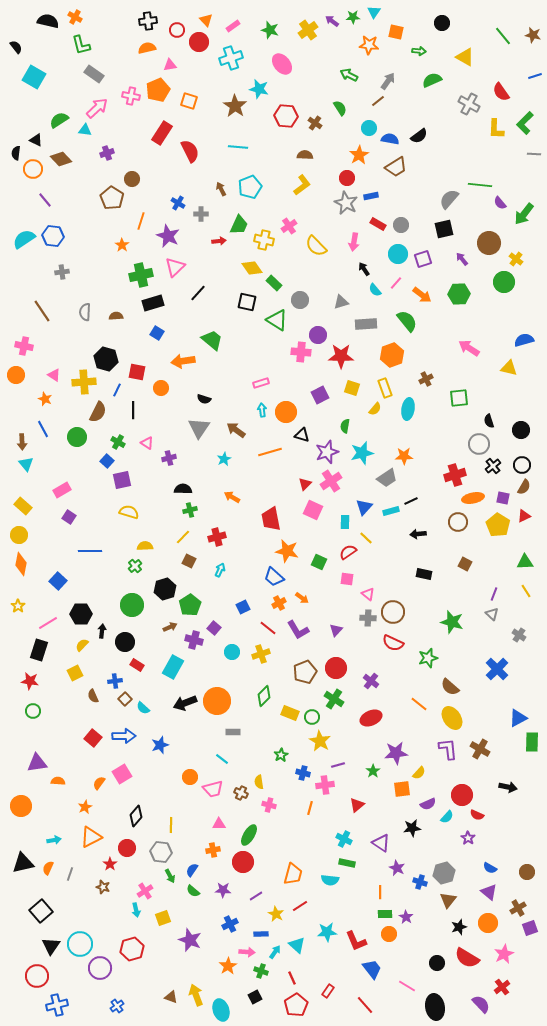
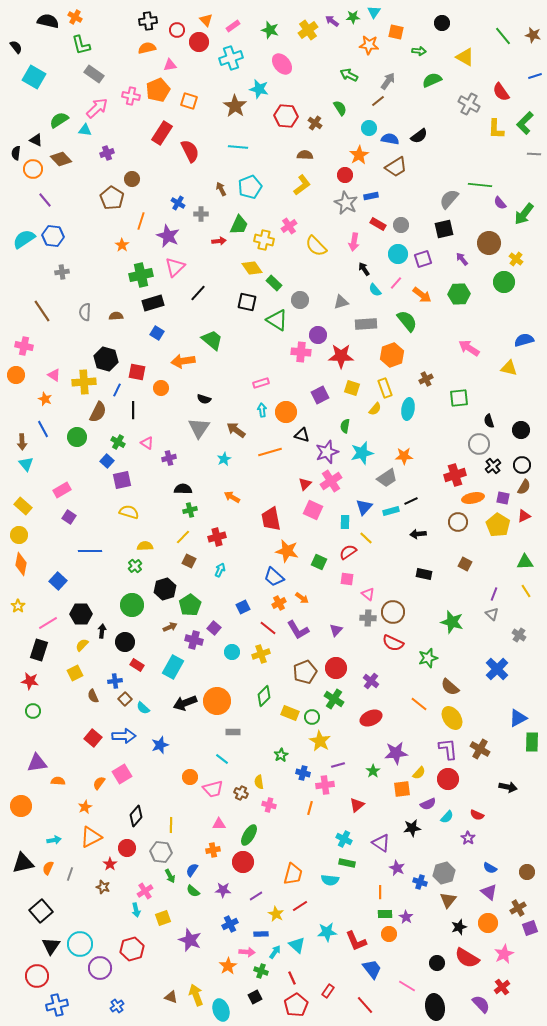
red circle at (347, 178): moved 2 px left, 3 px up
red circle at (462, 795): moved 14 px left, 16 px up
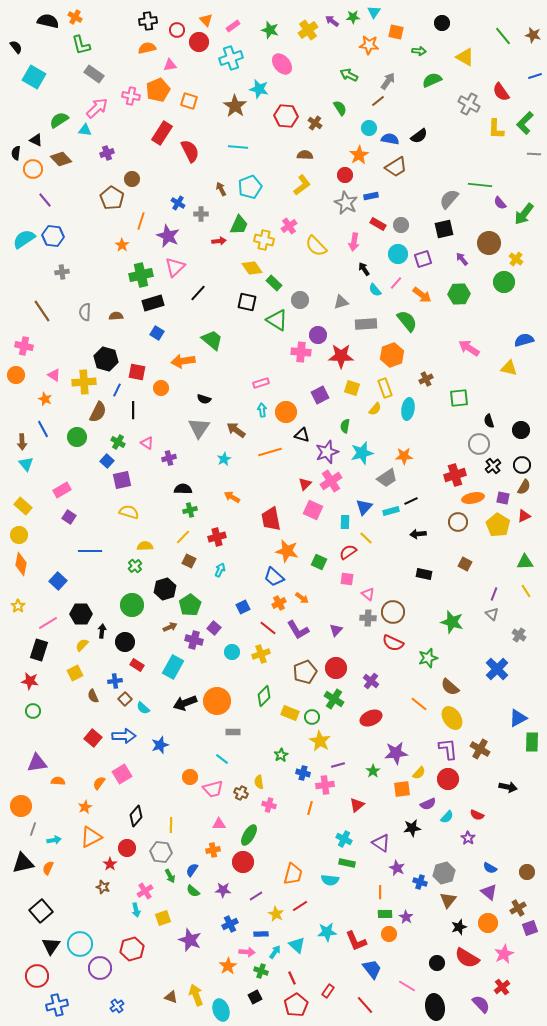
gray line at (70, 874): moved 37 px left, 45 px up
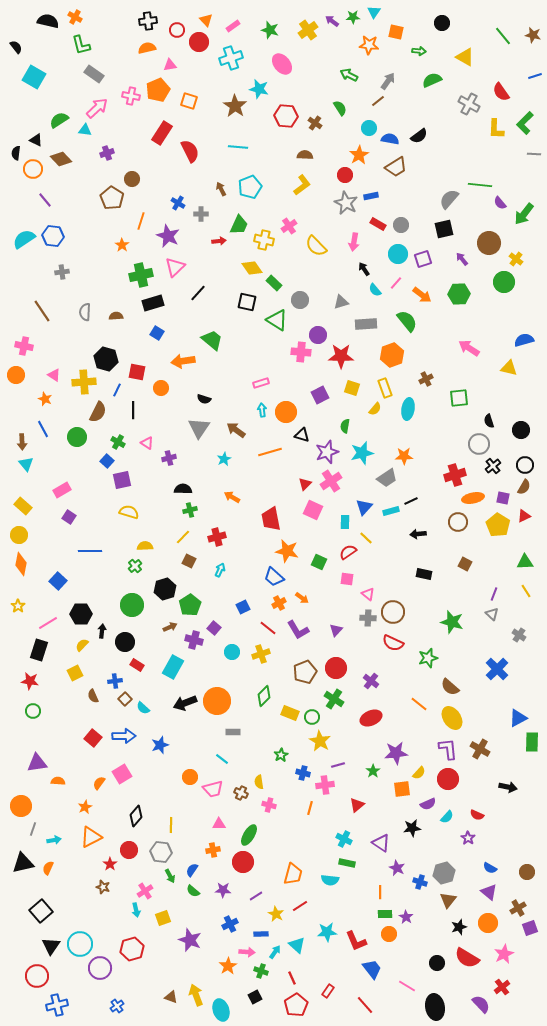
black circle at (522, 465): moved 3 px right
red circle at (127, 848): moved 2 px right, 2 px down
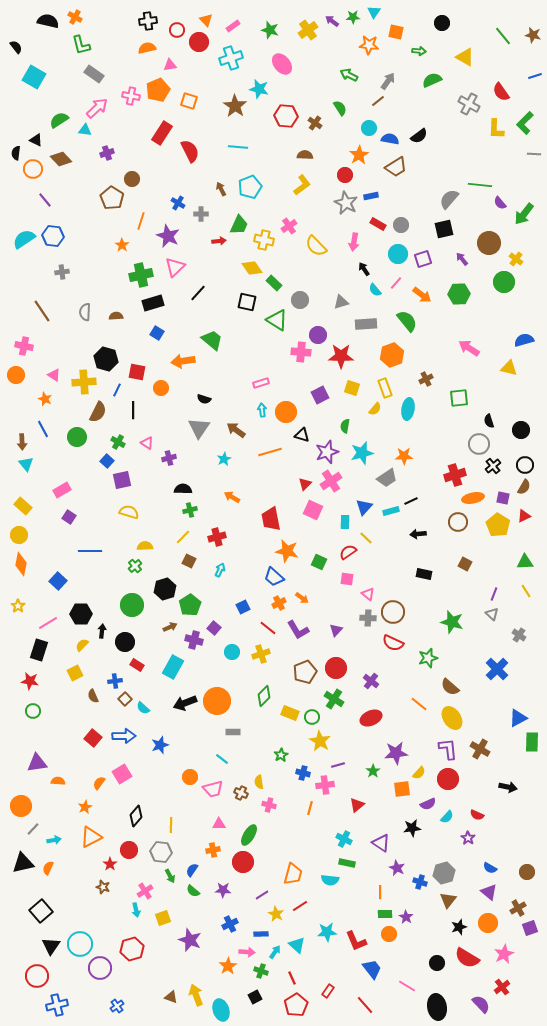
gray line at (33, 829): rotated 24 degrees clockwise
purple line at (256, 896): moved 6 px right, 1 px up
black ellipse at (435, 1007): moved 2 px right
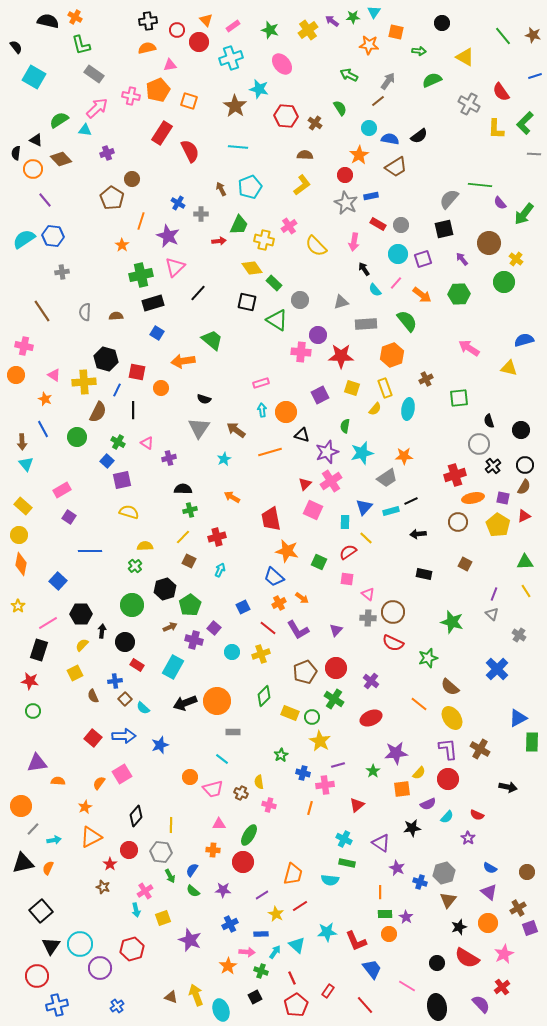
orange cross at (213, 850): rotated 16 degrees clockwise
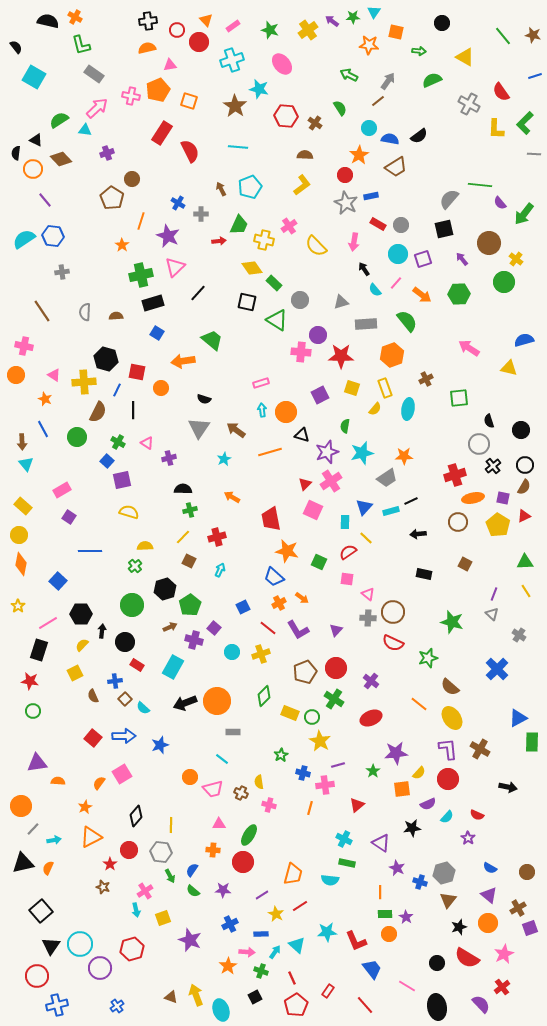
cyan cross at (231, 58): moved 1 px right, 2 px down
purple triangle at (489, 892): moved 3 px down
